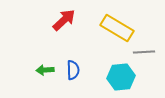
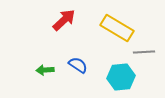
blue semicircle: moved 5 px right, 5 px up; rotated 54 degrees counterclockwise
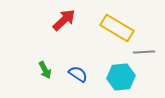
blue semicircle: moved 9 px down
green arrow: rotated 114 degrees counterclockwise
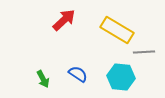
yellow rectangle: moved 2 px down
green arrow: moved 2 px left, 9 px down
cyan hexagon: rotated 12 degrees clockwise
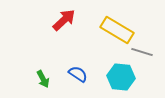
gray line: moved 2 px left; rotated 20 degrees clockwise
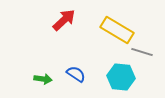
blue semicircle: moved 2 px left
green arrow: rotated 54 degrees counterclockwise
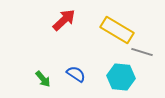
green arrow: rotated 42 degrees clockwise
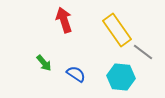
red arrow: rotated 65 degrees counterclockwise
yellow rectangle: rotated 24 degrees clockwise
gray line: moved 1 px right; rotated 20 degrees clockwise
green arrow: moved 1 px right, 16 px up
